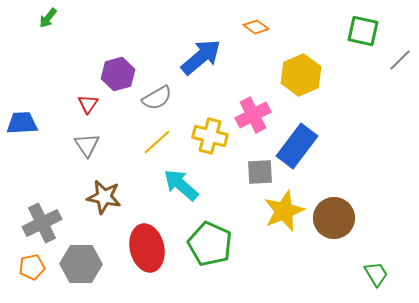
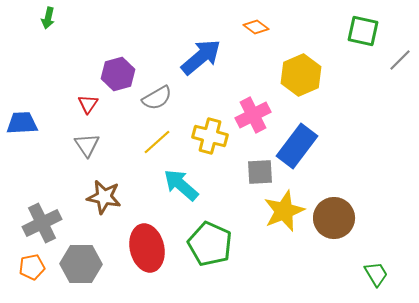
green arrow: rotated 25 degrees counterclockwise
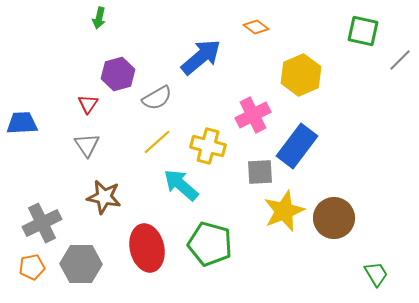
green arrow: moved 51 px right
yellow cross: moved 2 px left, 10 px down
green pentagon: rotated 9 degrees counterclockwise
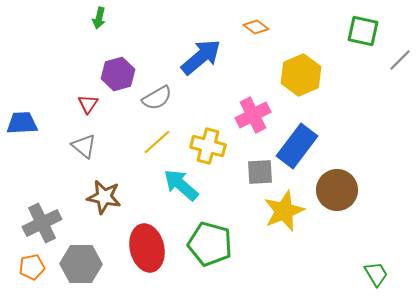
gray triangle: moved 3 px left, 1 px down; rotated 16 degrees counterclockwise
brown circle: moved 3 px right, 28 px up
